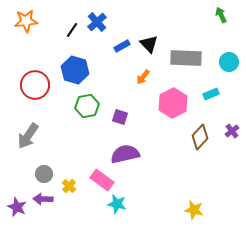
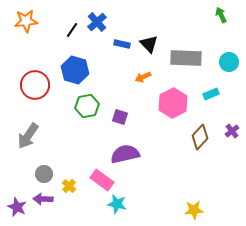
blue rectangle: moved 2 px up; rotated 42 degrees clockwise
orange arrow: rotated 28 degrees clockwise
yellow star: rotated 18 degrees counterclockwise
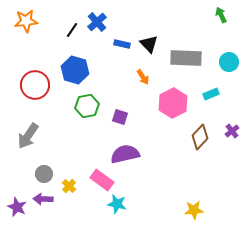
orange arrow: rotated 98 degrees counterclockwise
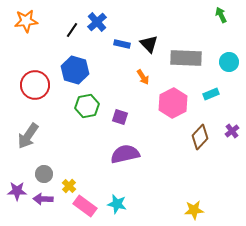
pink rectangle: moved 17 px left, 26 px down
purple star: moved 16 px up; rotated 24 degrees counterclockwise
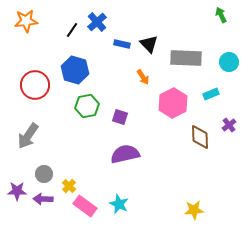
purple cross: moved 3 px left, 6 px up
brown diamond: rotated 45 degrees counterclockwise
cyan star: moved 2 px right; rotated 12 degrees clockwise
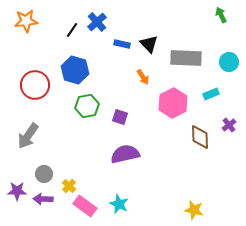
yellow star: rotated 18 degrees clockwise
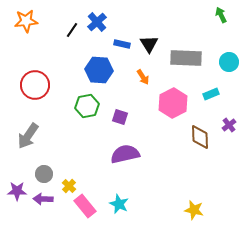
black triangle: rotated 12 degrees clockwise
blue hexagon: moved 24 px right; rotated 12 degrees counterclockwise
pink rectangle: rotated 15 degrees clockwise
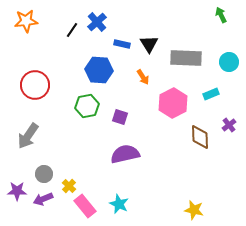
purple arrow: rotated 24 degrees counterclockwise
